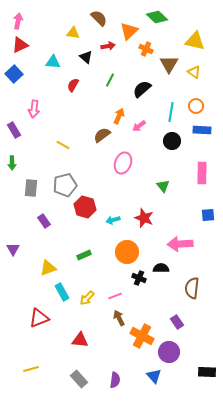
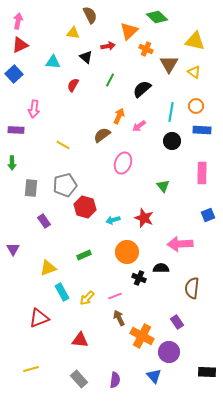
brown semicircle at (99, 18): moved 9 px left, 3 px up; rotated 18 degrees clockwise
purple rectangle at (14, 130): moved 2 px right; rotated 56 degrees counterclockwise
blue square at (208, 215): rotated 16 degrees counterclockwise
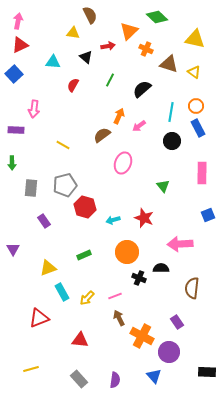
yellow triangle at (195, 41): moved 2 px up
brown triangle at (169, 64): rotated 42 degrees counterclockwise
blue rectangle at (202, 130): moved 4 px left, 2 px up; rotated 60 degrees clockwise
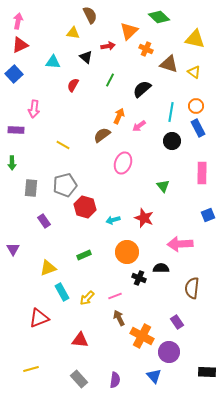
green diamond at (157, 17): moved 2 px right
